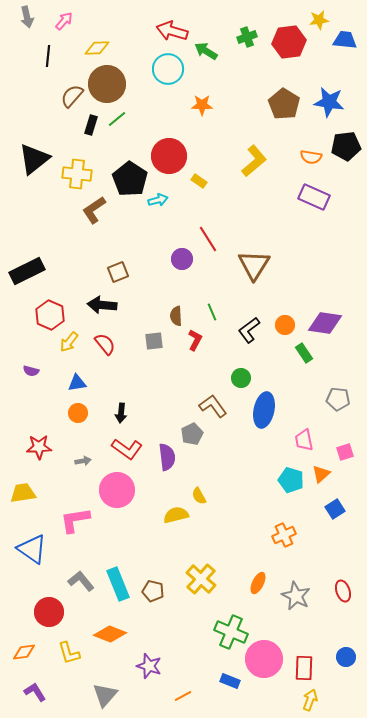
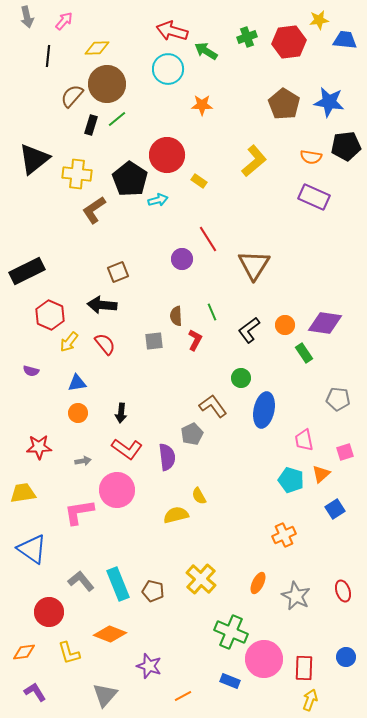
red circle at (169, 156): moved 2 px left, 1 px up
pink L-shape at (75, 520): moved 4 px right, 8 px up
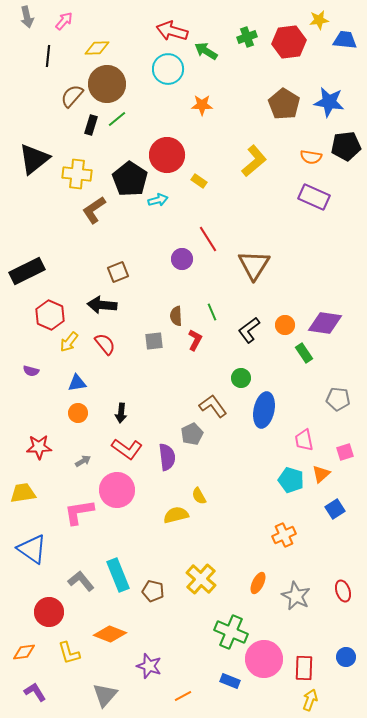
gray arrow at (83, 461): rotated 21 degrees counterclockwise
cyan rectangle at (118, 584): moved 9 px up
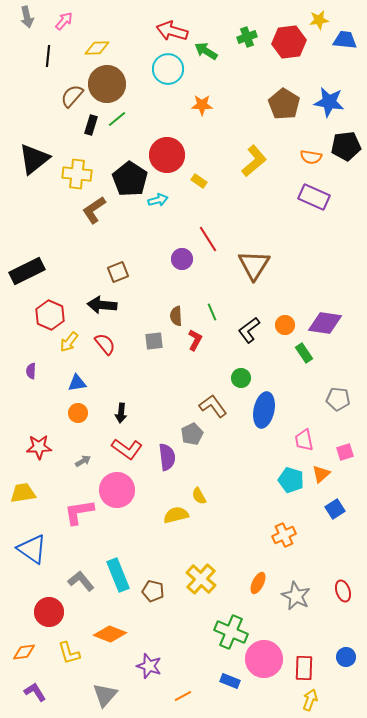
purple semicircle at (31, 371): rotated 77 degrees clockwise
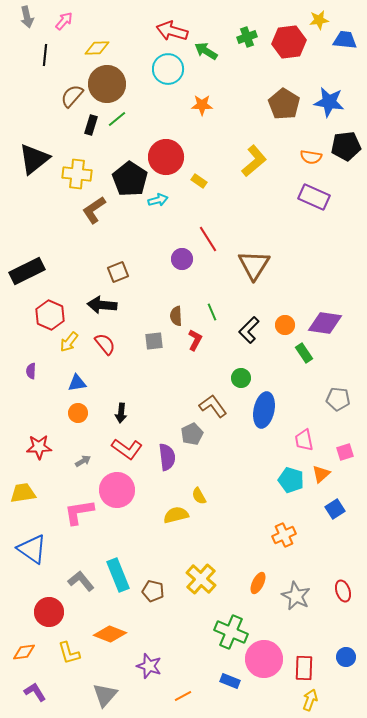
black line at (48, 56): moved 3 px left, 1 px up
red circle at (167, 155): moved 1 px left, 2 px down
black L-shape at (249, 330): rotated 8 degrees counterclockwise
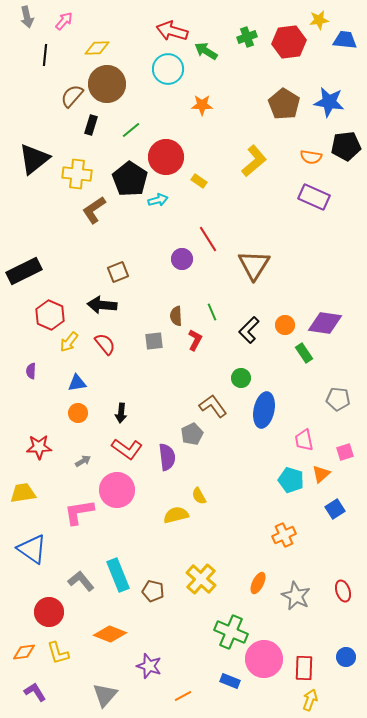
green line at (117, 119): moved 14 px right, 11 px down
black rectangle at (27, 271): moved 3 px left
yellow L-shape at (69, 653): moved 11 px left
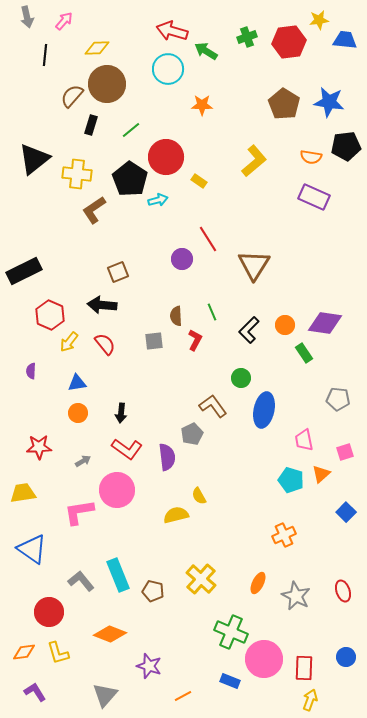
blue square at (335, 509): moved 11 px right, 3 px down; rotated 12 degrees counterclockwise
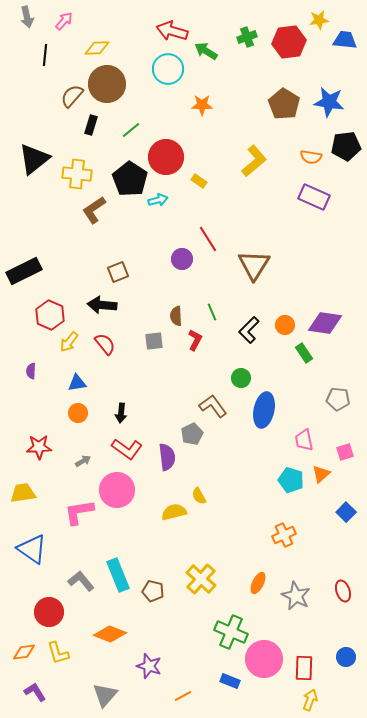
yellow semicircle at (176, 515): moved 2 px left, 3 px up
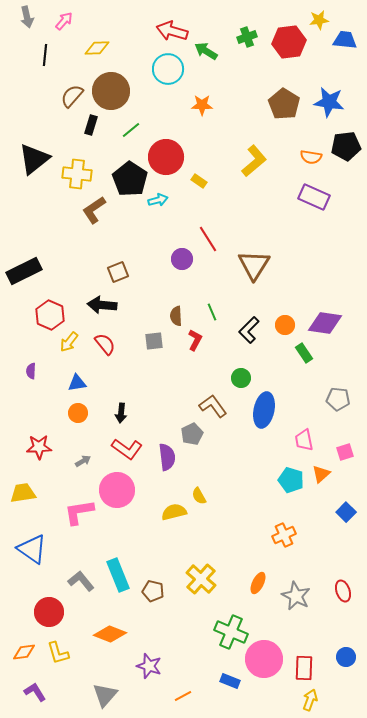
brown circle at (107, 84): moved 4 px right, 7 px down
